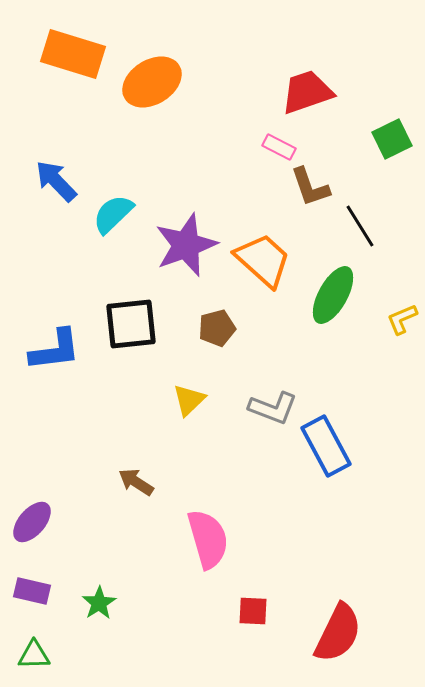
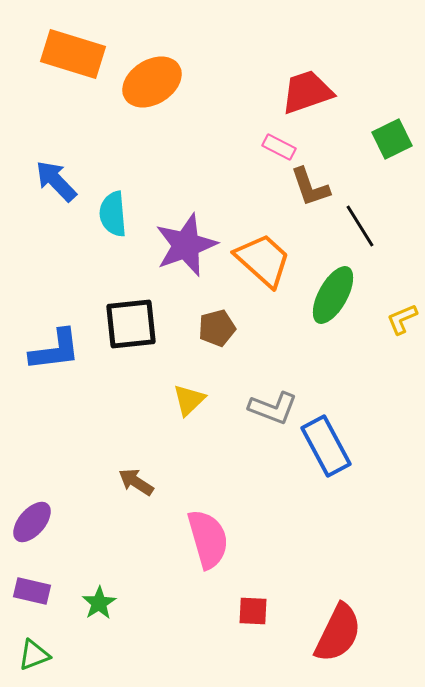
cyan semicircle: rotated 51 degrees counterclockwise
green triangle: rotated 20 degrees counterclockwise
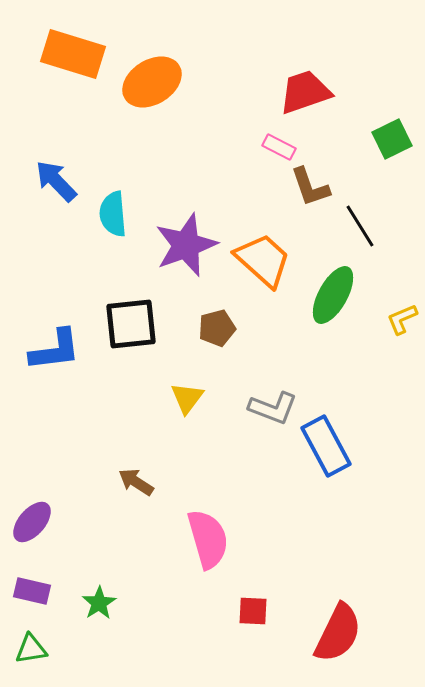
red trapezoid: moved 2 px left
yellow triangle: moved 2 px left, 2 px up; rotated 9 degrees counterclockwise
green triangle: moved 3 px left, 6 px up; rotated 12 degrees clockwise
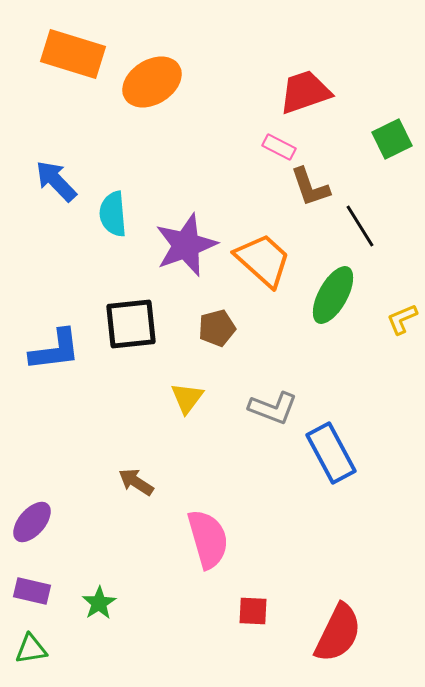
blue rectangle: moved 5 px right, 7 px down
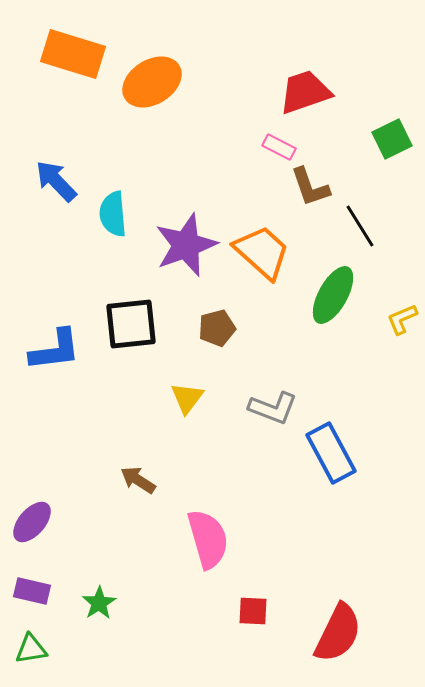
orange trapezoid: moved 1 px left, 8 px up
brown arrow: moved 2 px right, 2 px up
